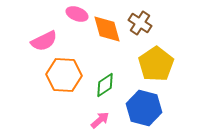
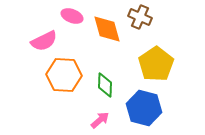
pink ellipse: moved 5 px left, 2 px down
brown cross: moved 6 px up; rotated 10 degrees counterclockwise
green diamond: rotated 55 degrees counterclockwise
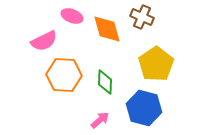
brown cross: moved 2 px right
green diamond: moved 3 px up
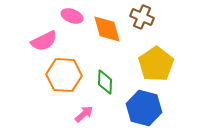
pink arrow: moved 16 px left, 6 px up
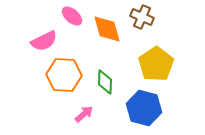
pink ellipse: rotated 20 degrees clockwise
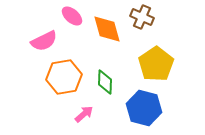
orange hexagon: moved 2 px down; rotated 12 degrees counterclockwise
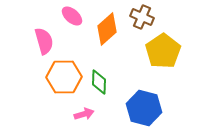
orange diamond: rotated 64 degrees clockwise
pink semicircle: rotated 80 degrees counterclockwise
yellow pentagon: moved 7 px right, 13 px up
orange hexagon: rotated 8 degrees clockwise
green diamond: moved 6 px left
pink arrow: rotated 24 degrees clockwise
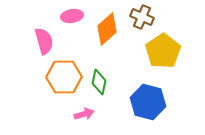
pink ellipse: rotated 50 degrees counterclockwise
green diamond: rotated 10 degrees clockwise
blue hexagon: moved 4 px right, 6 px up
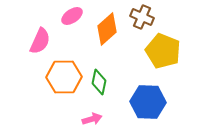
pink ellipse: rotated 25 degrees counterclockwise
pink semicircle: moved 4 px left; rotated 40 degrees clockwise
yellow pentagon: rotated 16 degrees counterclockwise
blue hexagon: rotated 12 degrees counterclockwise
pink arrow: moved 8 px right, 5 px down
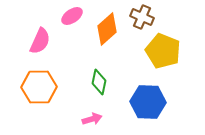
orange hexagon: moved 25 px left, 10 px down
